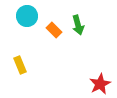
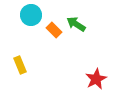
cyan circle: moved 4 px right, 1 px up
green arrow: moved 2 px left, 1 px up; rotated 138 degrees clockwise
red star: moved 4 px left, 5 px up
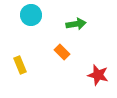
green arrow: rotated 138 degrees clockwise
orange rectangle: moved 8 px right, 22 px down
red star: moved 2 px right, 4 px up; rotated 30 degrees counterclockwise
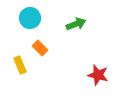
cyan circle: moved 1 px left, 3 px down
green arrow: rotated 12 degrees counterclockwise
orange rectangle: moved 22 px left, 4 px up
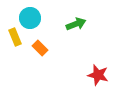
yellow rectangle: moved 5 px left, 28 px up
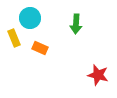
green arrow: rotated 114 degrees clockwise
yellow rectangle: moved 1 px left, 1 px down
orange rectangle: rotated 21 degrees counterclockwise
